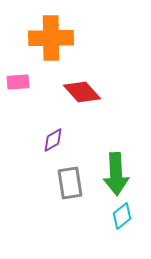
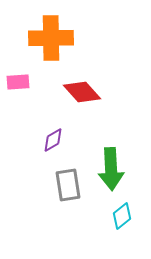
green arrow: moved 5 px left, 5 px up
gray rectangle: moved 2 px left, 2 px down
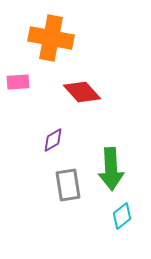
orange cross: rotated 12 degrees clockwise
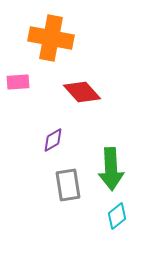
cyan diamond: moved 5 px left
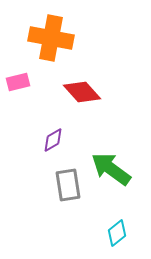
pink rectangle: rotated 10 degrees counterclockwise
green arrow: rotated 129 degrees clockwise
cyan diamond: moved 17 px down
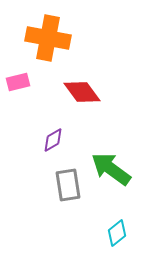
orange cross: moved 3 px left
red diamond: rotated 6 degrees clockwise
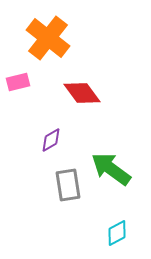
orange cross: rotated 27 degrees clockwise
red diamond: moved 1 px down
purple diamond: moved 2 px left
cyan diamond: rotated 12 degrees clockwise
